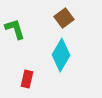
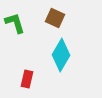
brown square: moved 9 px left; rotated 30 degrees counterclockwise
green L-shape: moved 6 px up
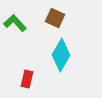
green L-shape: rotated 25 degrees counterclockwise
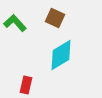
cyan diamond: rotated 28 degrees clockwise
red rectangle: moved 1 px left, 6 px down
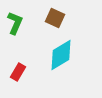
green L-shape: rotated 65 degrees clockwise
red rectangle: moved 8 px left, 13 px up; rotated 18 degrees clockwise
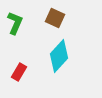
cyan diamond: moved 2 px left, 1 px down; rotated 16 degrees counterclockwise
red rectangle: moved 1 px right
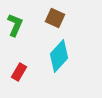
green L-shape: moved 2 px down
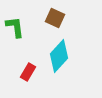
green L-shape: moved 2 px down; rotated 30 degrees counterclockwise
red rectangle: moved 9 px right
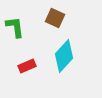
cyan diamond: moved 5 px right
red rectangle: moved 1 px left, 6 px up; rotated 36 degrees clockwise
